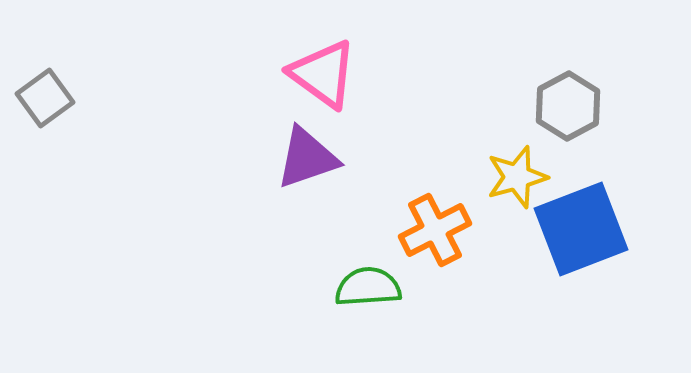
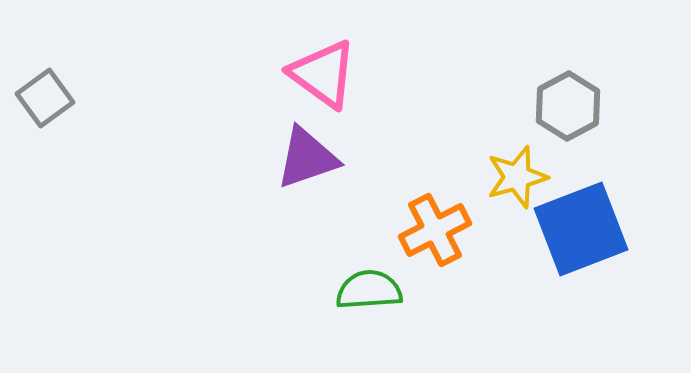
green semicircle: moved 1 px right, 3 px down
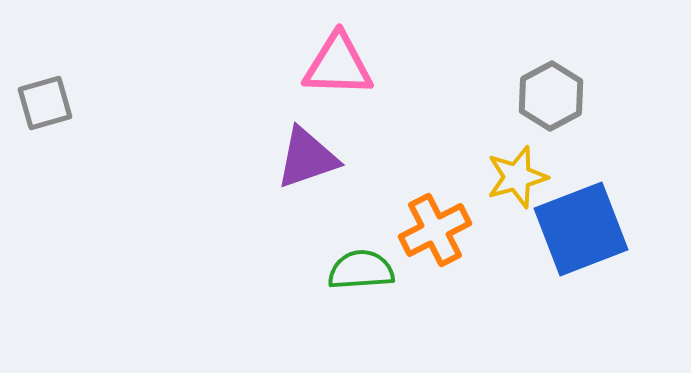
pink triangle: moved 15 px right, 9 px up; rotated 34 degrees counterclockwise
gray square: moved 5 px down; rotated 20 degrees clockwise
gray hexagon: moved 17 px left, 10 px up
green semicircle: moved 8 px left, 20 px up
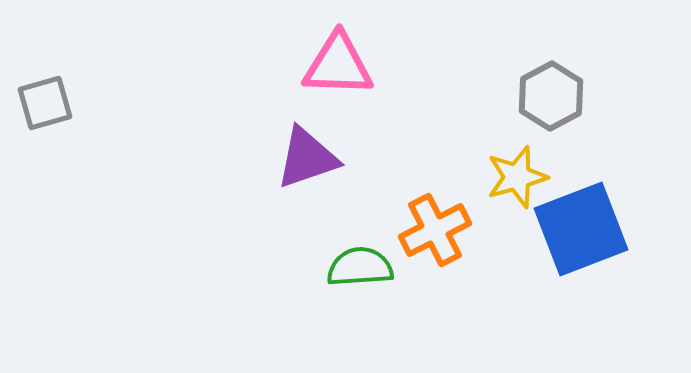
green semicircle: moved 1 px left, 3 px up
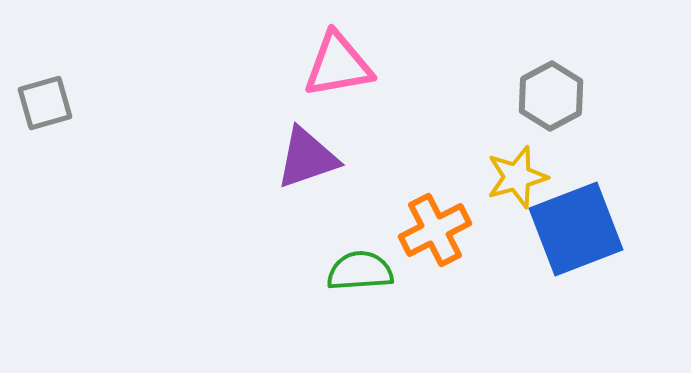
pink triangle: rotated 12 degrees counterclockwise
blue square: moved 5 px left
green semicircle: moved 4 px down
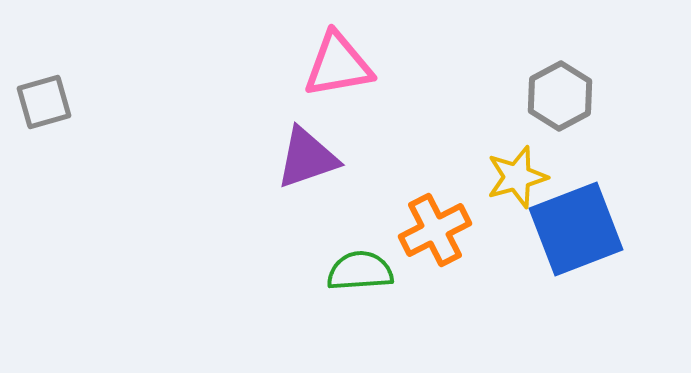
gray hexagon: moved 9 px right
gray square: moved 1 px left, 1 px up
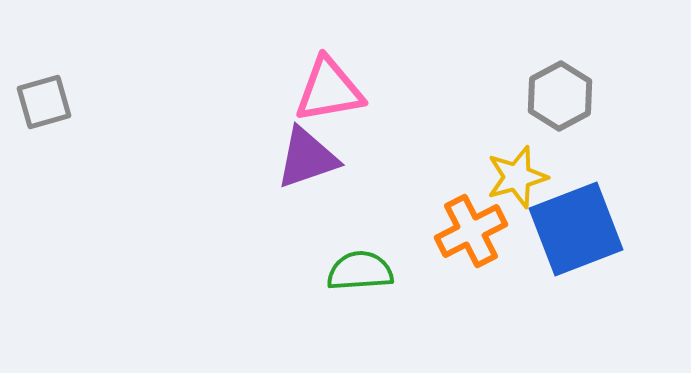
pink triangle: moved 9 px left, 25 px down
orange cross: moved 36 px right, 1 px down
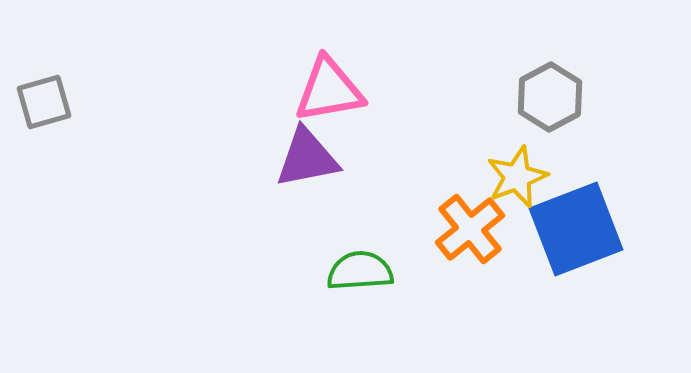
gray hexagon: moved 10 px left, 1 px down
purple triangle: rotated 8 degrees clockwise
yellow star: rotated 6 degrees counterclockwise
orange cross: moved 1 px left, 2 px up; rotated 12 degrees counterclockwise
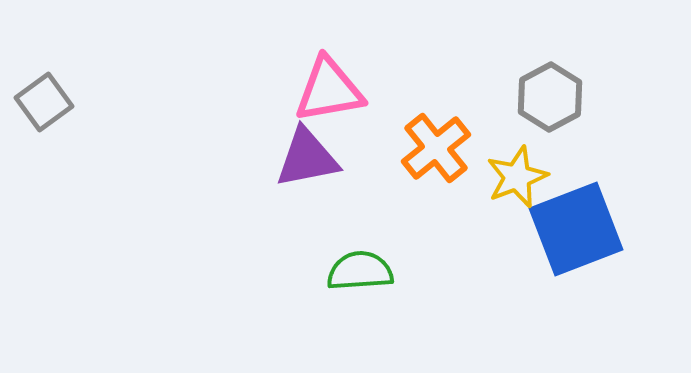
gray square: rotated 20 degrees counterclockwise
orange cross: moved 34 px left, 81 px up
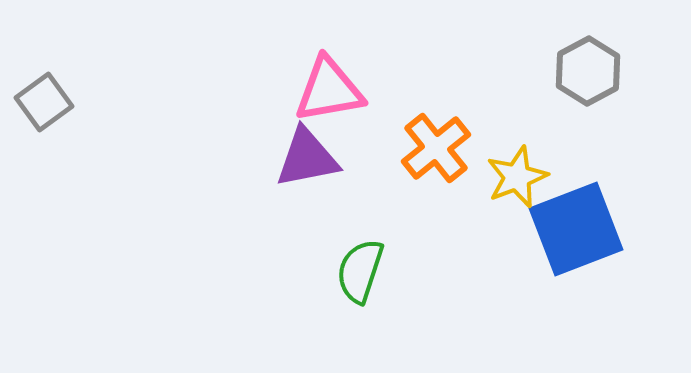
gray hexagon: moved 38 px right, 26 px up
green semicircle: rotated 68 degrees counterclockwise
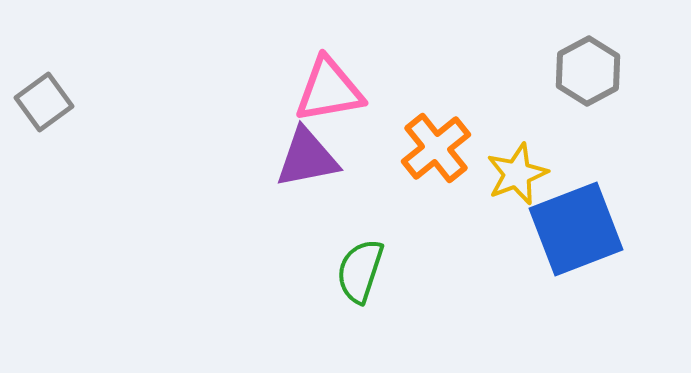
yellow star: moved 3 px up
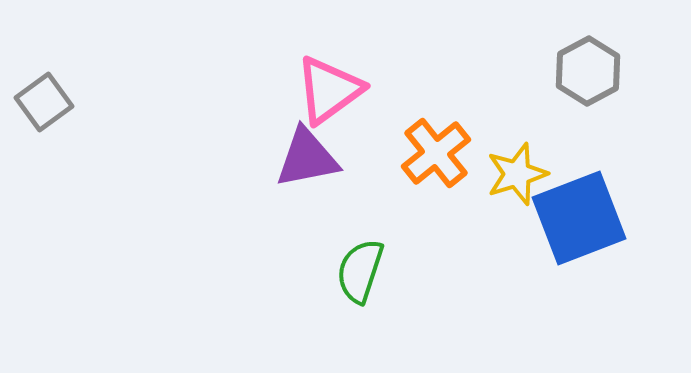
pink triangle: rotated 26 degrees counterclockwise
orange cross: moved 5 px down
yellow star: rotated 4 degrees clockwise
blue square: moved 3 px right, 11 px up
